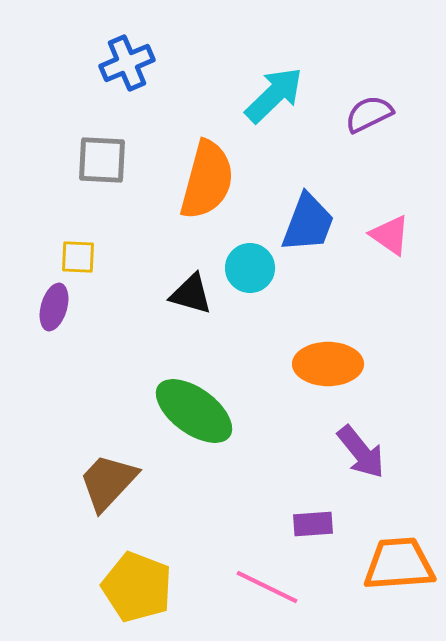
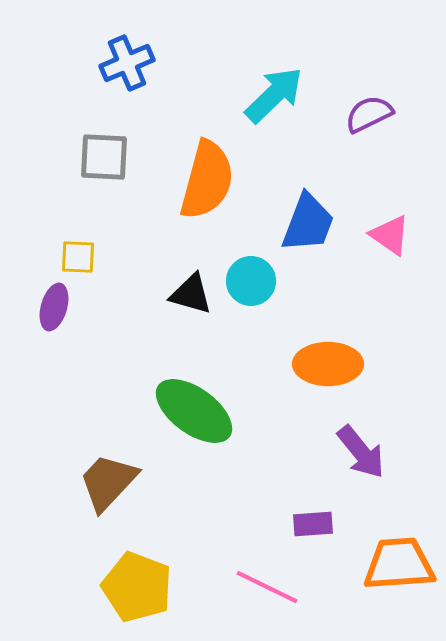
gray square: moved 2 px right, 3 px up
cyan circle: moved 1 px right, 13 px down
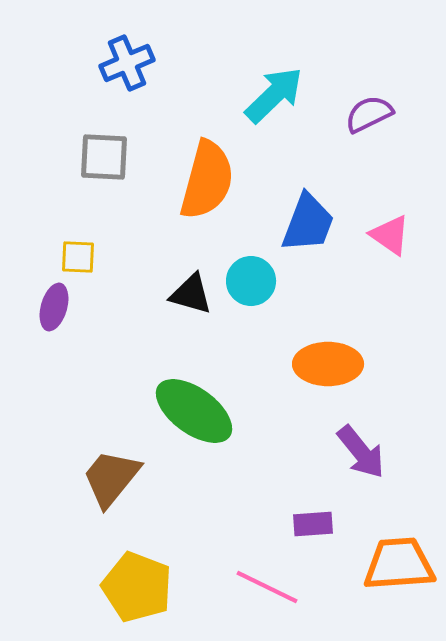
brown trapezoid: moved 3 px right, 4 px up; rotated 4 degrees counterclockwise
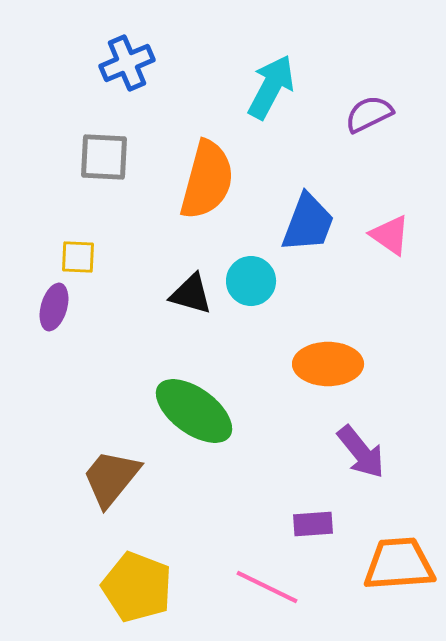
cyan arrow: moved 3 px left, 8 px up; rotated 18 degrees counterclockwise
